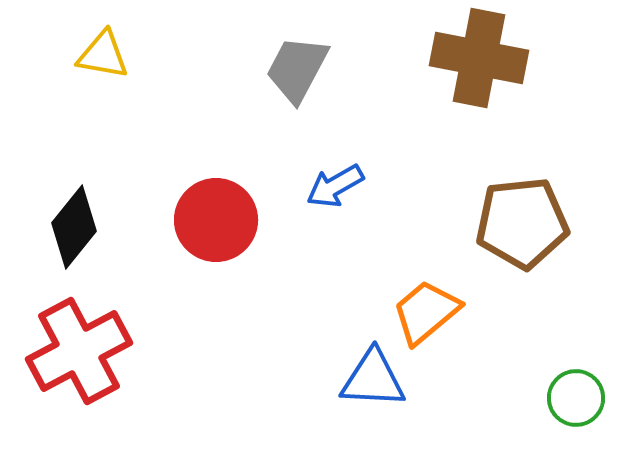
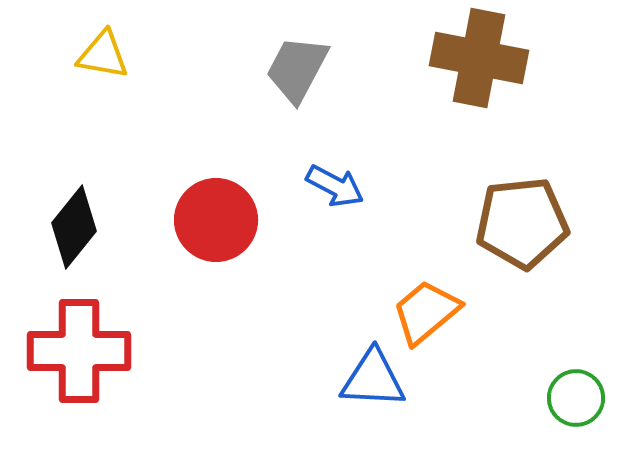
blue arrow: rotated 122 degrees counterclockwise
red cross: rotated 28 degrees clockwise
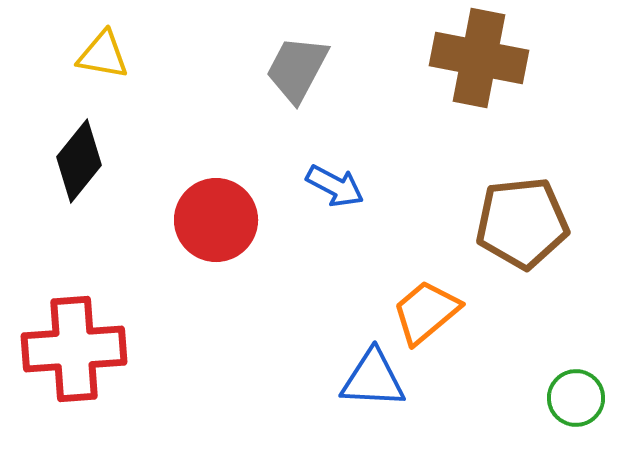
black diamond: moved 5 px right, 66 px up
red cross: moved 5 px left, 2 px up; rotated 4 degrees counterclockwise
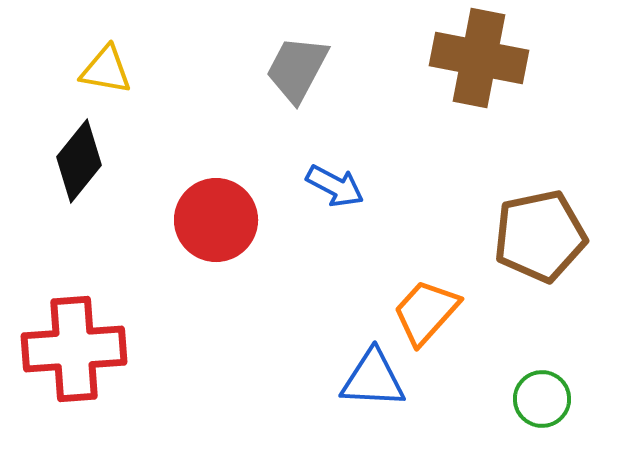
yellow triangle: moved 3 px right, 15 px down
brown pentagon: moved 18 px right, 13 px down; rotated 6 degrees counterclockwise
orange trapezoid: rotated 8 degrees counterclockwise
green circle: moved 34 px left, 1 px down
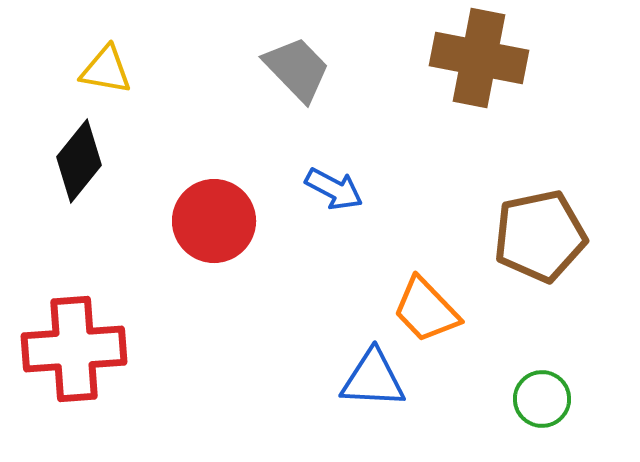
gray trapezoid: rotated 108 degrees clockwise
blue arrow: moved 1 px left, 3 px down
red circle: moved 2 px left, 1 px down
orange trapezoid: moved 2 px up; rotated 86 degrees counterclockwise
